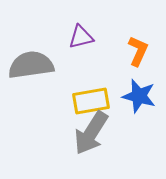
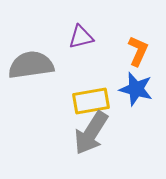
blue star: moved 3 px left, 7 px up
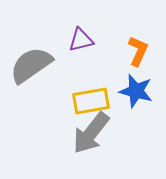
purple triangle: moved 3 px down
gray semicircle: rotated 27 degrees counterclockwise
blue star: moved 2 px down
gray arrow: rotated 6 degrees clockwise
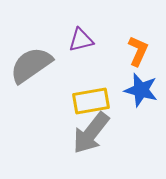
blue star: moved 5 px right, 1 px up
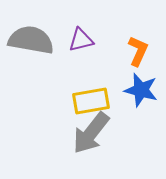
gray semicircle: moved 25 px up; rotated 45 degrees clockwise
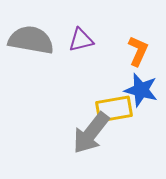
yellow rectangle: moved 23 px right, 8 px down
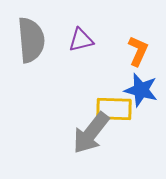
gray semicircle: rotated 75 degrees clockwise
yellow rectangle: rotated 12 degrees clockwise
